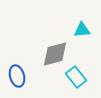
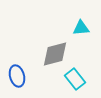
cyan triangle: moved 1 px left, 2 px up
cyan rectangle: moved 1 px left, 2 px down
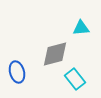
blue ellipse: moved 4 px up
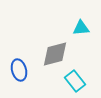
blue ellipse: moved 2 px right, 2 px up
cyan rectangle: moved 2 px down
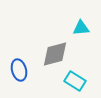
cyan rectangle: rotated 20 degrees counterclockwise
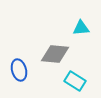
gray diamond: rotated 20 degrees clockwise
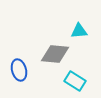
cyan triangle: moved 2 px left, 3 px down
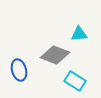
cyan triangle: moved 3 px down
gray diamond: moved 1 px down; rotated 16 degrees clockwise
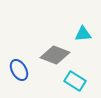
cyan triangle: moved 4 px right
blue ellipse: rotated 15 degrees counterclockwise
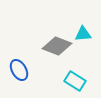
gray diamond: moved 2 px right, 9 px up
